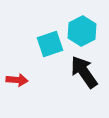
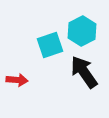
cyan square: moved 1 px down
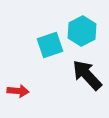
black arrow: moved 3 px right, 3 px down; rotated 8 degrees counterclockwise
red arrow: moved 1 px right, 11 px down
